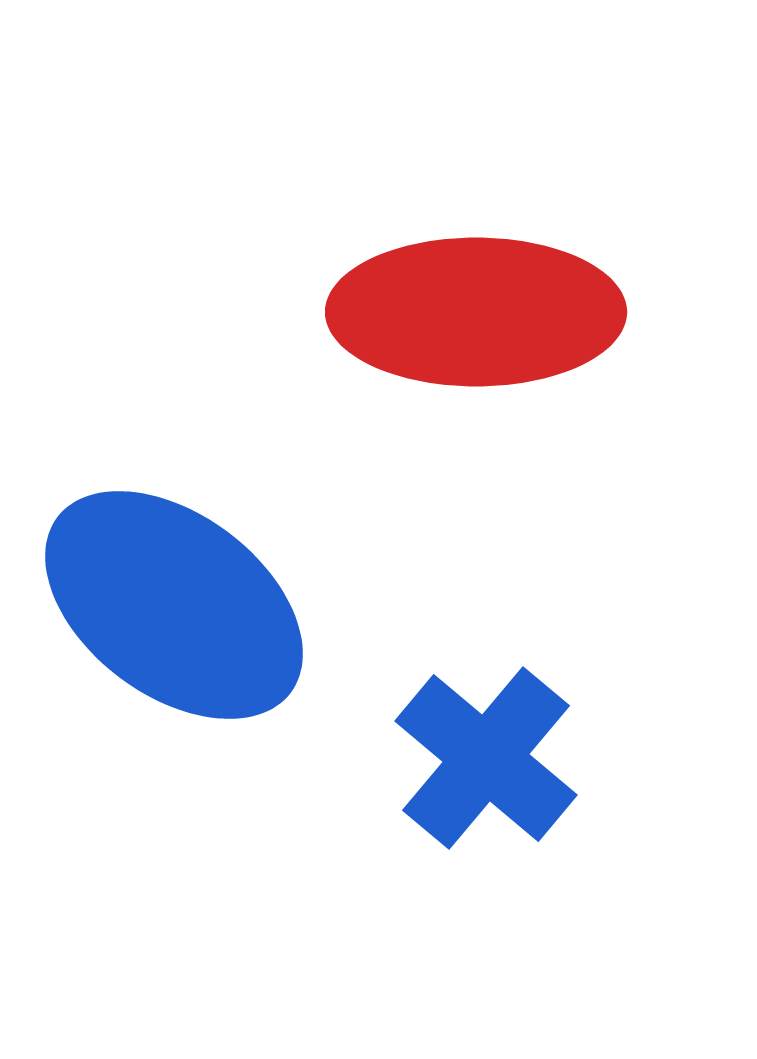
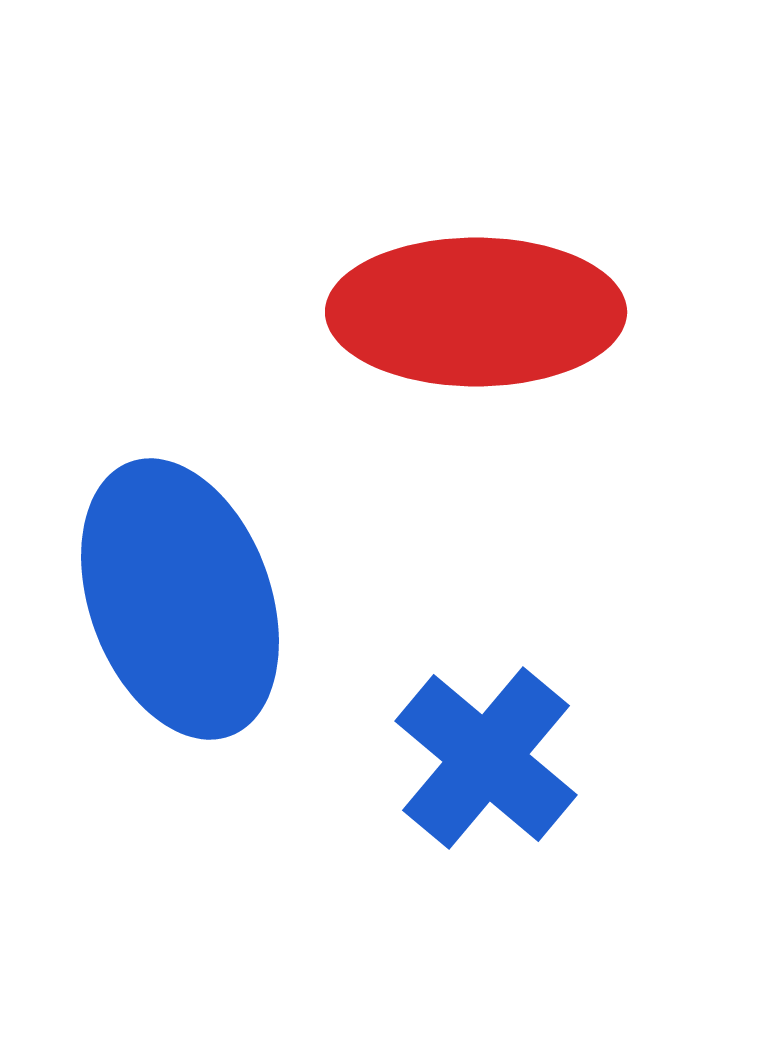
blue ellipse: moved 6 px right, 6 px up; rotated 33 degrees clockwise
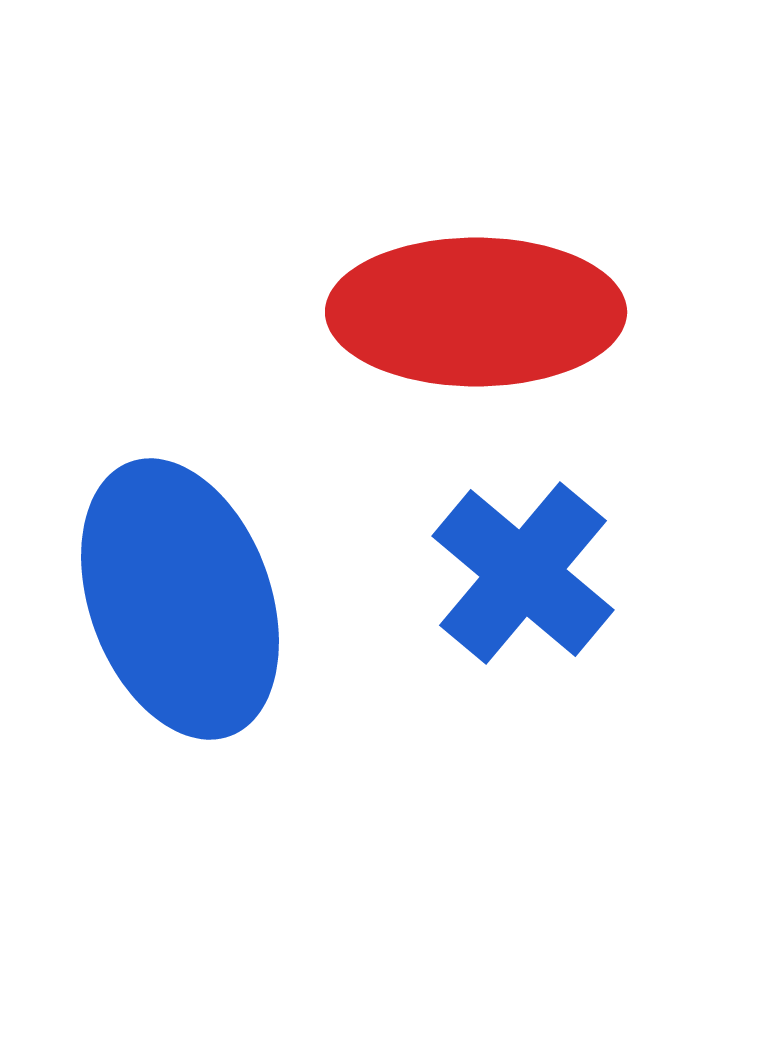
blue cross: moved 37 px right, 185 px up
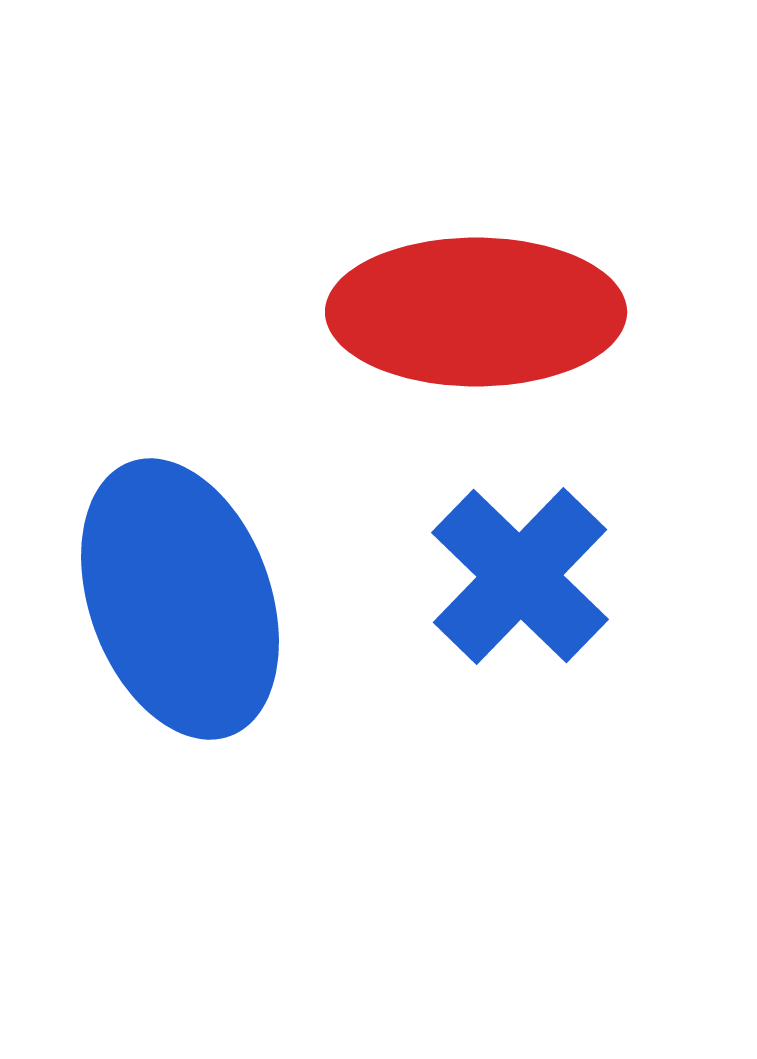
blue cross: moved 3 px left, 3 px down; rotated 4 degrees clockwise
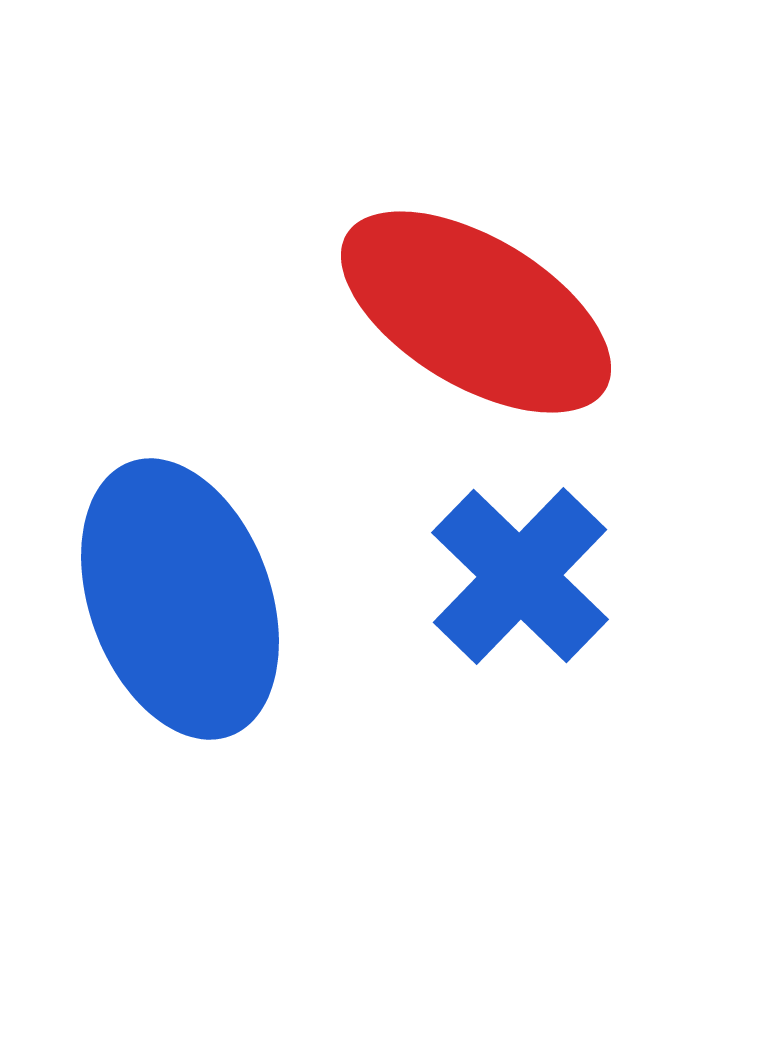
red ellipse: rotated 31 degrees clockwise
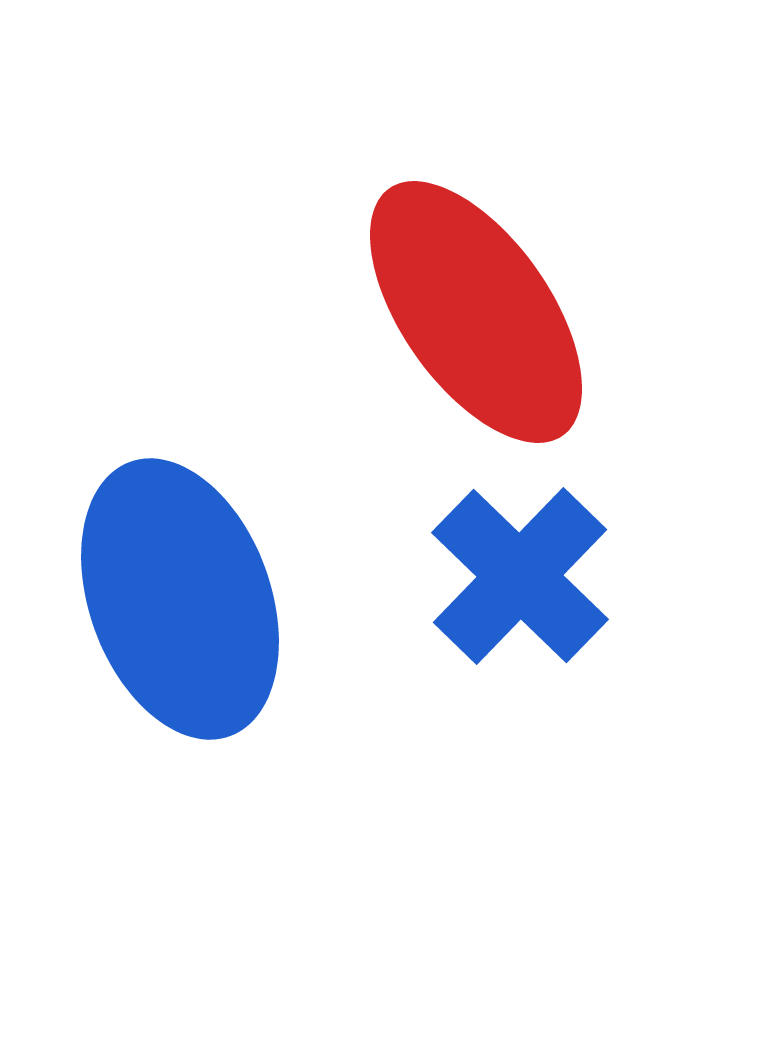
red ellipse: rotated 24 degrees clockwise
